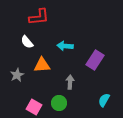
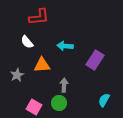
gray arrow: moved 6 px left, 3 px down
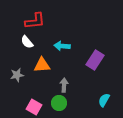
red L-shape: moved 4 px left, 4 px down
cyan arrow: moved 3 px left
gray star: rotated 16 degrees clockwise
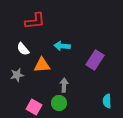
white semicircle: moved 4 px left, 7 px down
cyan semicircle: moved 3 px right, 1 px down; rotated 32 degrees counterclockwise
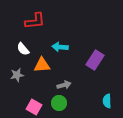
cyan arrow: moved 2 px left, 1 px down
gray arrow: rotated 72 degrees clockwise
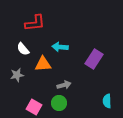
red L-shape: moved 2 px down
purple rectangle: moved 1 px left, 1 px up
orange triangle: moved 1 px right, 1 px up
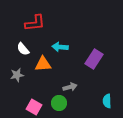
gray arrow: moved 6 px right, 2 px down
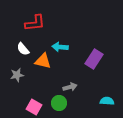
orange triangle: moved 3 px up; rotated 18 degrees clockwise
cyan semicircle: rotated 96 degrees clockwise
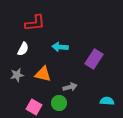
white semicircle: rotated 112 degrees counterclockwise
orange triangle: moved 13 px down
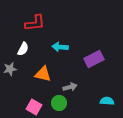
purple rectangle: rotated 30 degrees clockwise
gray star: moved 7 px left, 6 px up
